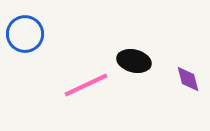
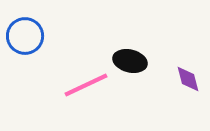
blue circle: moved 2 px down
black ellipse: moved 4 px left
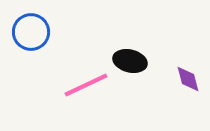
blue circle: moved 6 px right, 4 px up
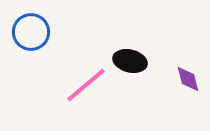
pink line: rotated 15 degrees counterclockwise
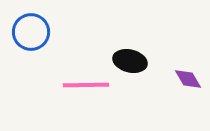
purple diamond: rotated 16 degrees counterclockwise
pink line: rotated 39 degrees clockwise
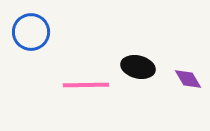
black ellipse: moved 8 px right, 6 px down
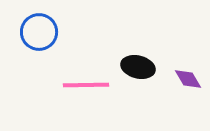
blue circle: moved 8 px right
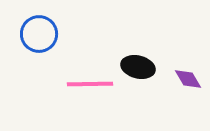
blue circle: moved 2 px down
pink line: moved 4 px right, 1 px up
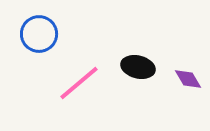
pink line: moved 11 px left, 1 px up; rotated 39 degrees counterclockwise
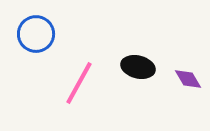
blue circle: moved 3 px left
pink line: rotated 21 degrees counterclockwise
